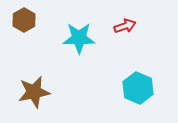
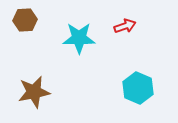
brown hexagon: moved 1 px right; rotated 25 degrees clockwise
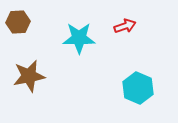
brown hexagon: moved 7 px left, 2 px down
brown star: moved 5 px left, 16 px up
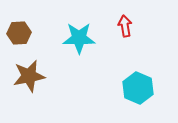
brown hexagon: moved 1 px right, 11 px down
red arrow: rotated 80 degrees counterclockwise
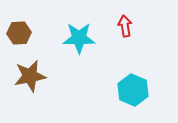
brown star: moved 1 px right
cyan hexagon: moved 5 px left, 2 px down
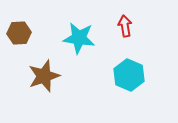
cyan star: rotated 8 degrees clockwise
brown star: moved 14 px right; rotated 8 degrees counterclockwise
cyan hexagon: moved 4 px left, 15 px up
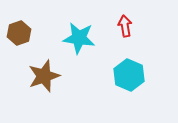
brown hexagon: rotated 15 degrees counterclockwise
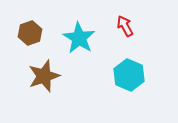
red arrow: rotated 20 degrees counterclockwise
brown hexagon: moved 11 px right
cyan star: rotated 24 degrees clockwise
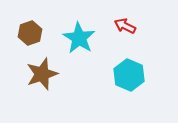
red arrow: rotated 35 degrees counterclockwise
brown star: moved 2 px left, 2 px up
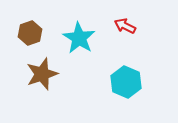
cyan hexagon: moved 3 px left, 7 px down
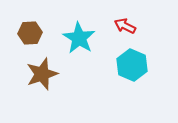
brown hexagon: rotated 15 degrees clockwise
cyan hexagon: moved 6 px right, 17 px up
